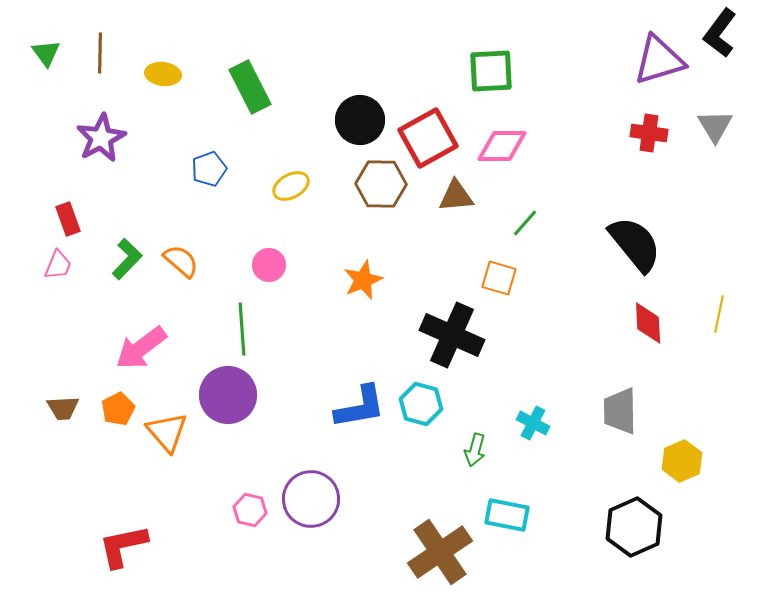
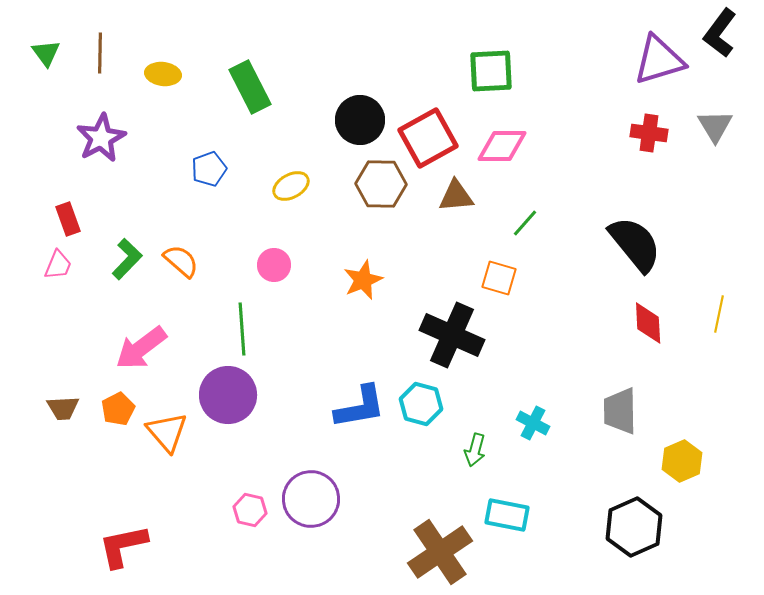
pink circle at (269, 265): moved 5 px right
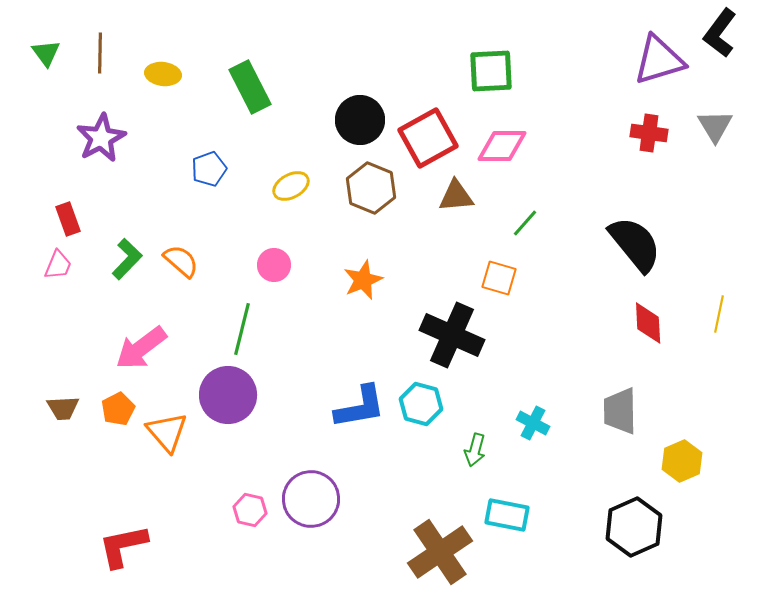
brown hexagon at (381, 184): moved 10 px left, 4 px down; rotated 21 degrees clockwise
green line at (242, 329): rotated 18 degrees clockwise
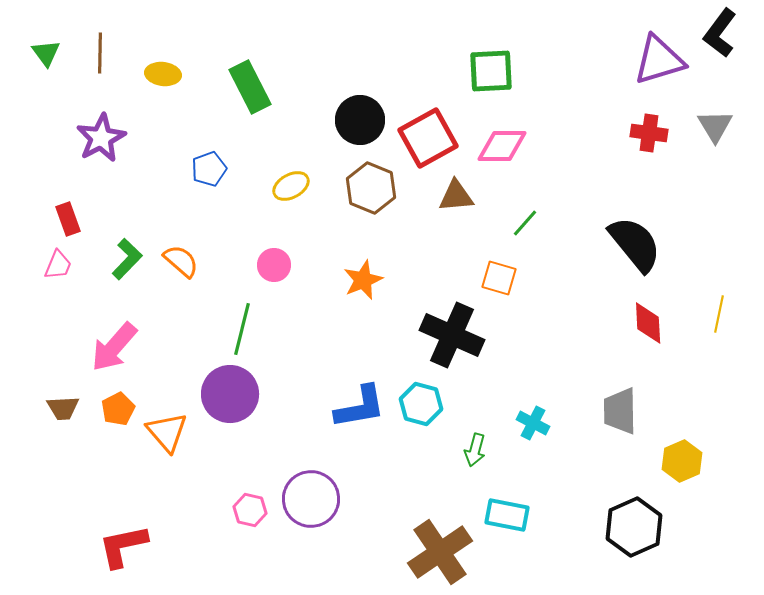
pink arrow at (141, 348): moved 27 px left, 1 px up; rotated 12 degrees counterclockwise
purple circle at (228, 395): moved 2 px right, 1 px up
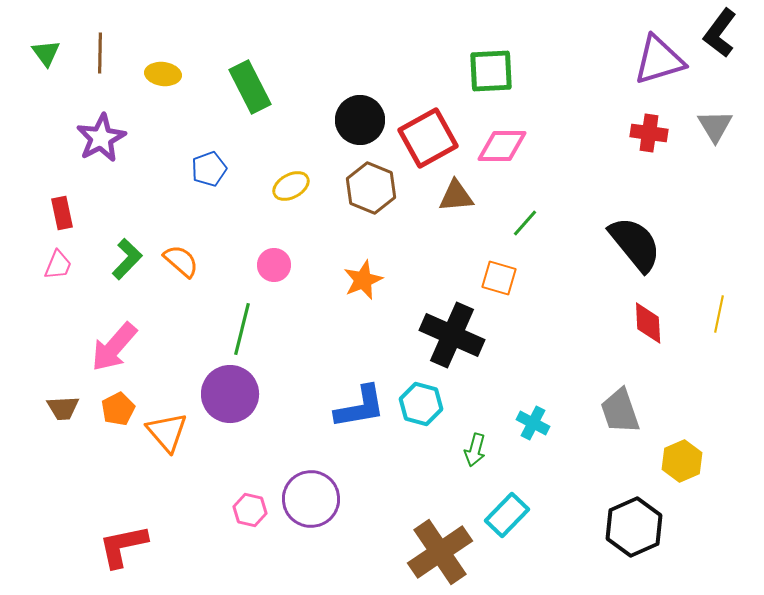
red rectangle at (68, 219): moved 6 px left, 6 px up; rotated 8 degrees clockwise
gray trapezoid at (620, 411): rotated 18 degrees counterclockwise
cyan rectangle at (507, 515): rotated 57 degrees counterclockwise
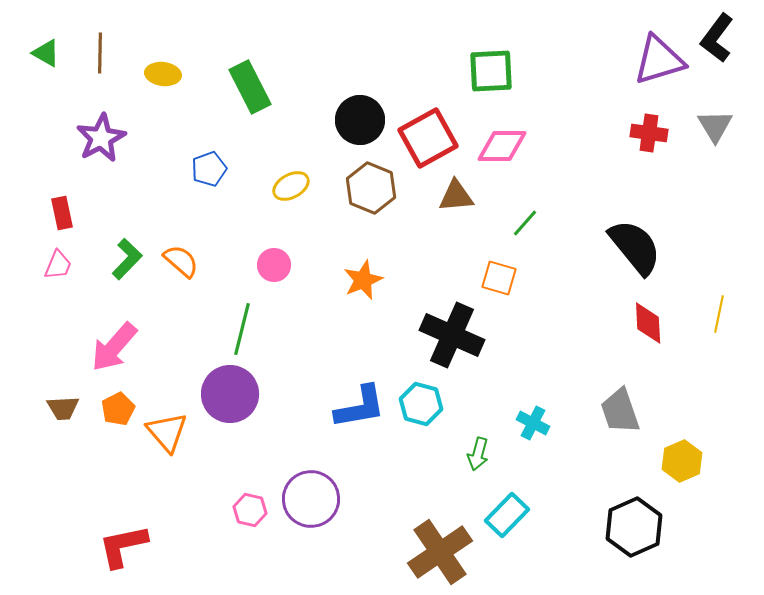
black L-shape at (720, 33): moved 3 px left, 5 px down
green triangle at (46, 53): rotated 24 degrees counterclockwise
black semicircle at (635, 244): moved 3 px down
green arrow at (475, 450): moved 3 px right, 4 px down
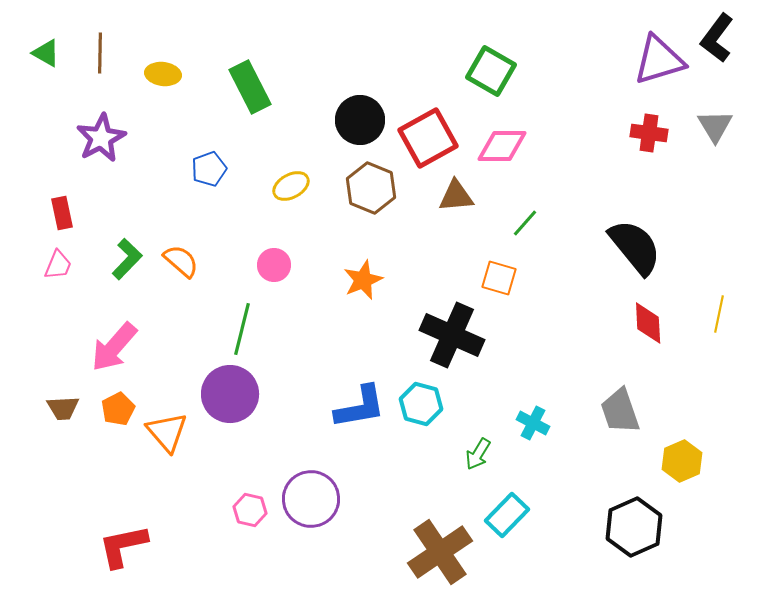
green square at (491, 71): rotated 33 degrees clockwise
green arrow at (478, 454): rotated 16 degrees clockwise
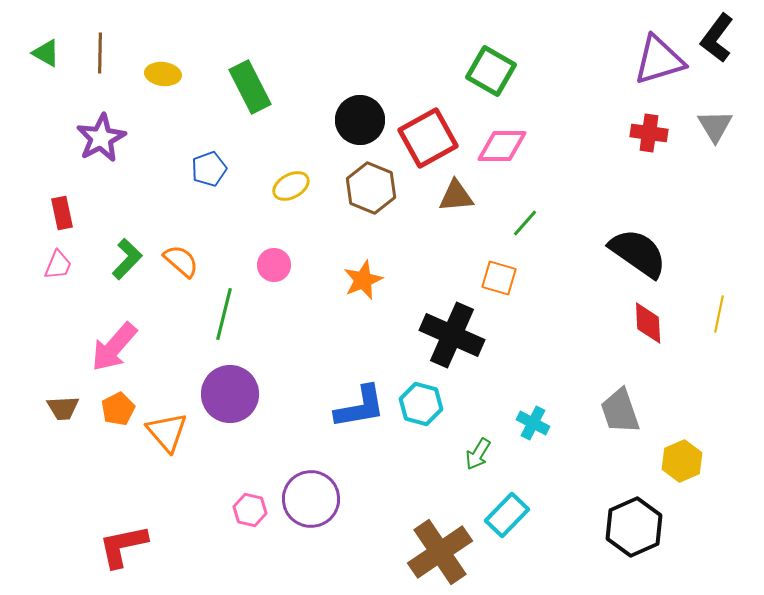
black semicircle at (635, 247): moved 3 px right, 6 px down; rotated 16 degrees counterclockwise
green line at (242, 329): moved 18 px left, 15 px up
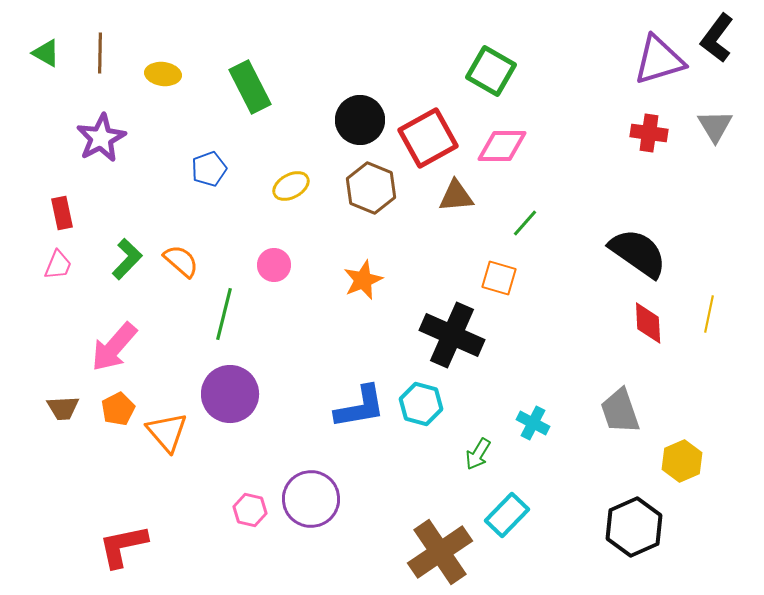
yellow line at (719, 314): moved 10 px left
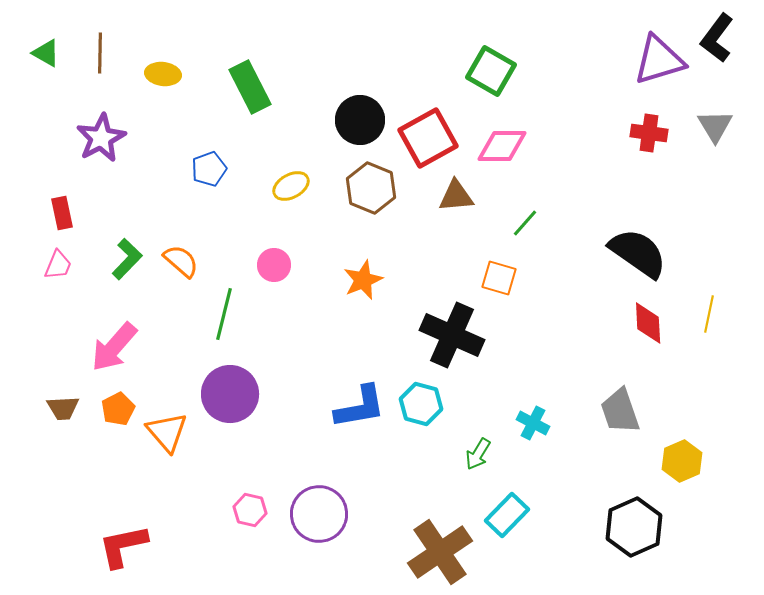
purple circle at (311, 499): moved 8 px right, 15 px down
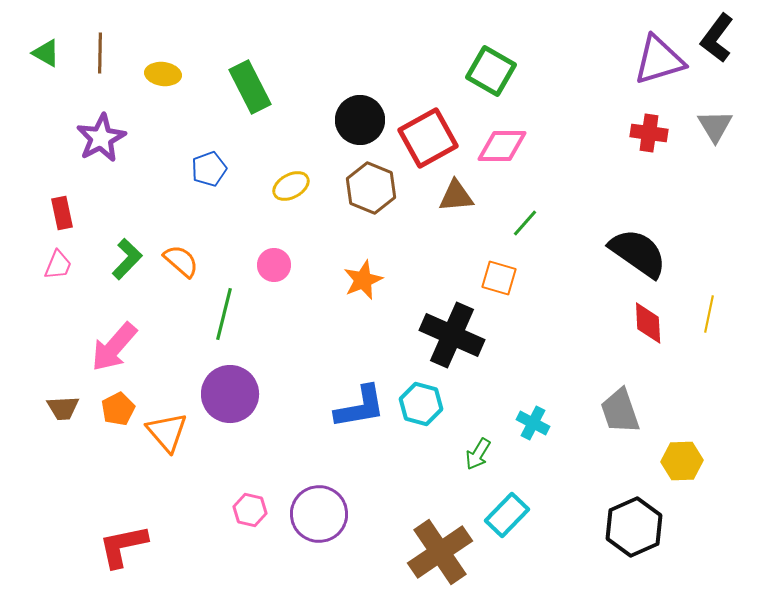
yellow hexagon at (682, 461): rotated 21 degrees clockwise
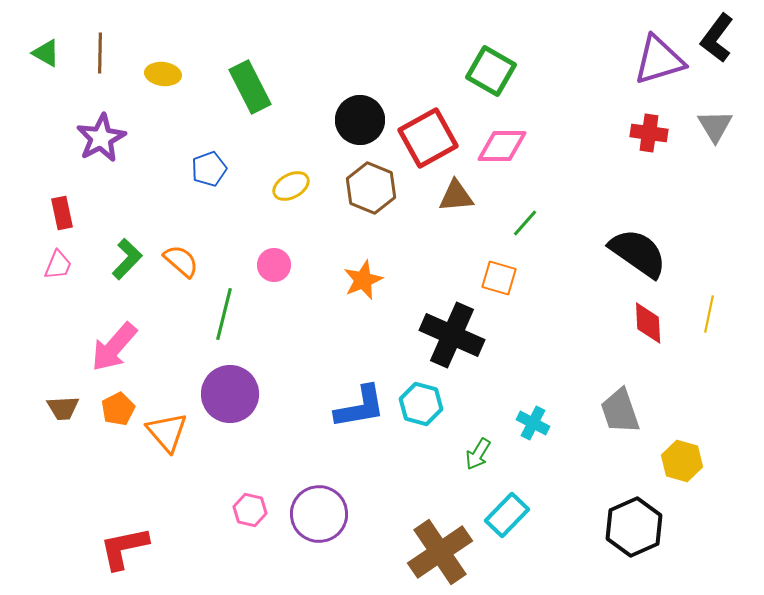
yellow hexagon at (682, 461): rotated 18 degrees clockwise
red L-shape at (123, 546): moved 1 px right, 2 px down
